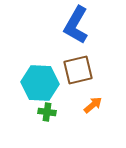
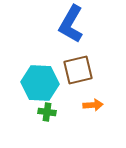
blue L-shape: moved 5 px left, 1 px up
orange arrow: rotated 36 degrees clockwise
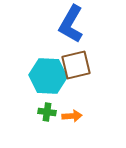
brown square: moved 2 px left, 5 px up
cyan hexagon: moved 8 px right, 7 px up
orange arrow: moved 21 px left, 11 px down
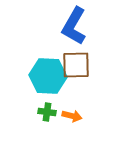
blue L-shape: moved 3 px right, 2 px down
brown square: rotated 12 degrees clockwise
orange arrow: rotated 18 degrees clockwise
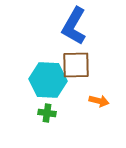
cyan hexagon: moved 4 px down
green cross: moved 1 px down
orange arrow: moved 27 px right, 15 px up
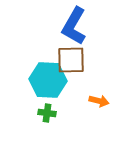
brown square: moved 5 px left, 5 px up
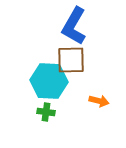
cyan hexagon: moved 1 px right, 1 px down
green cross: moved 1 px left, 1 px up
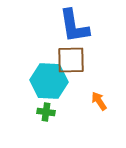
blue L-shape: rotated 39 degrees counterclockwise
orange arrow: rotated 138 degrees counterclockwise
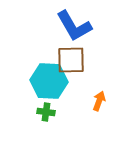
blue L-shape: rotated 21 degrees counterclockwise
orange arrow: rotated 54 degrees clockwise
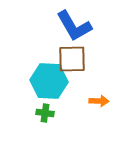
brown square: moved 1 px right, 1 px up
orange arrow: rotated 72 degrees clockwise
green cross: moved 1 px left, 1 px down
